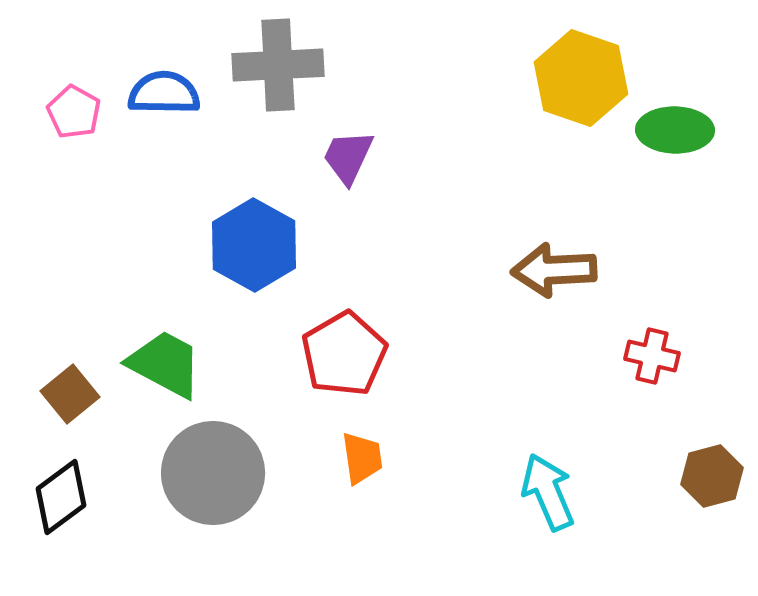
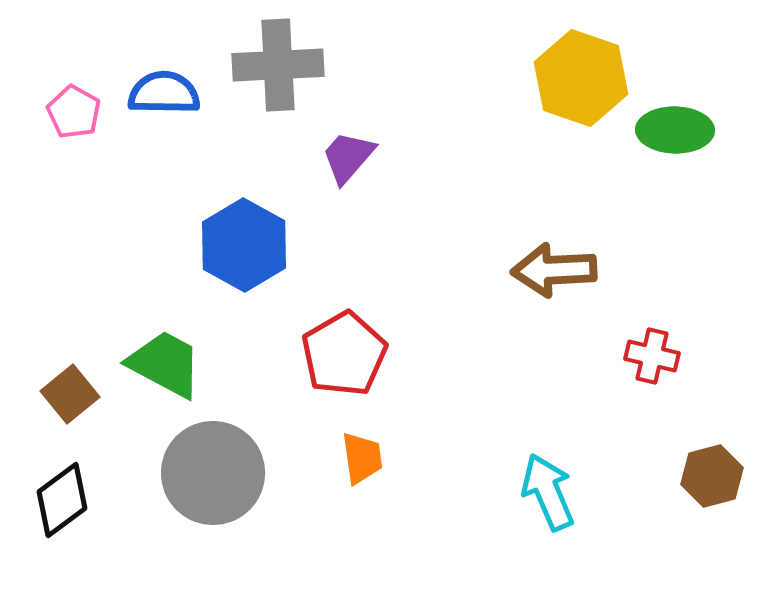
purple trapezoid: rotated 16 degrees clockwise
blue hexagon: moved 10 px left
black diamond: moved 1 px right, 3 px down
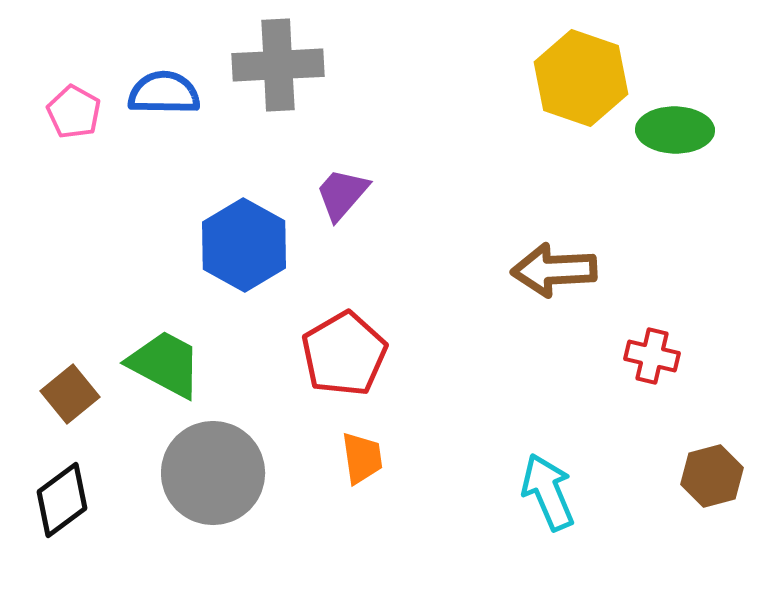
purple trapezoid: moved 6 px left, 37 px down
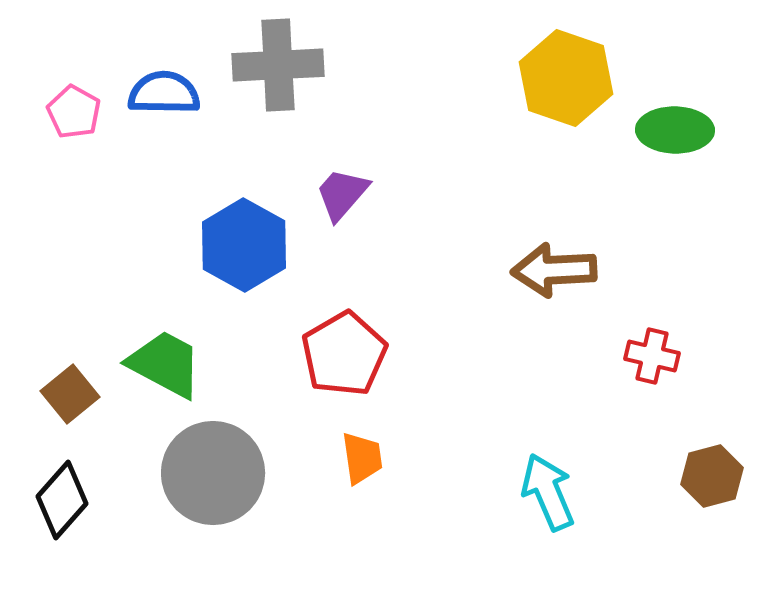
yellow hexagon: moved 15 px left
black diamond: rotated 12 degrees counterclockwise
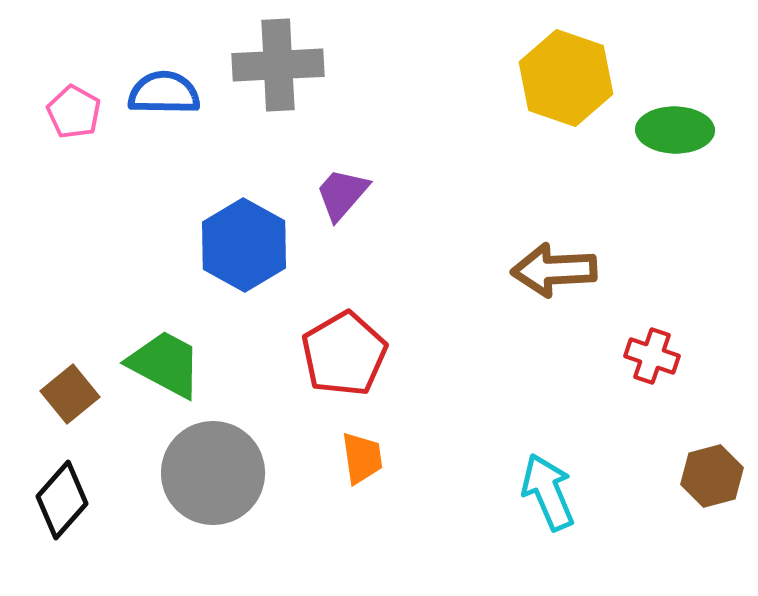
red cross: rotated 6 degrees clockwise
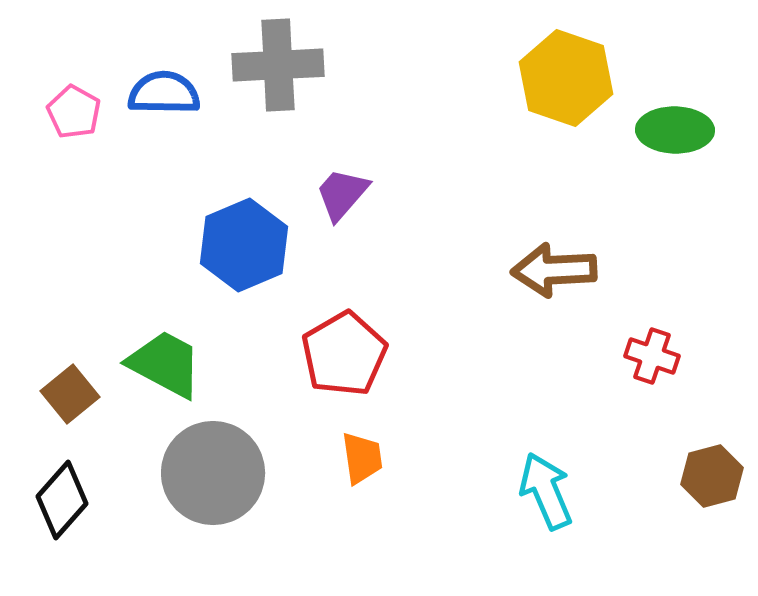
blue hexagon: rotated 8 degrees clockwise
cyan arrow: moved 2 px left, 1 px up
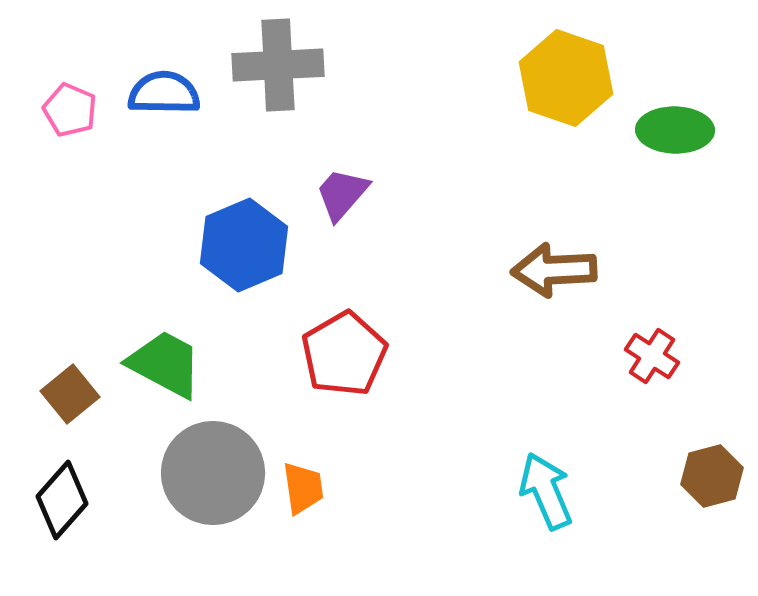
pink pentagon: moved 4 px left, 2 px up; rotated 6 degrees counterclockwise
red cross: rotated 14 degrees clockwise
orange trapezoid: moved 59 px left, 30 px down
